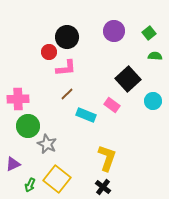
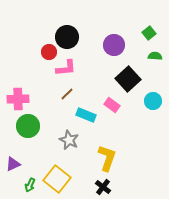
purple circle: moved 14 px down
gray star: moved 22 px right, 4 px up
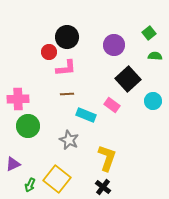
brown line: rotated 40 degrees clockwise
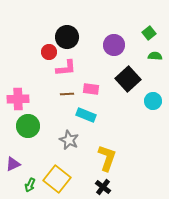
pink rectangle: moved 21 px left, 16 px up; rotated 28 degrees counterclockwise
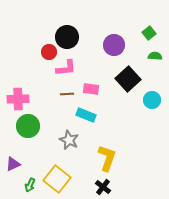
cyan circle: moved 1 px left, 1 px up
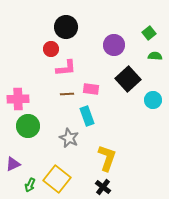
black circle: moved 1 px left, 10 px up
red circle: moved 2 px right, 3 px up
cyan circle: moved 1 px right
cyan rectangle: moved 1 px right, 1 px down; rotated 48 degrees clockwise
gray star: moved 2 px up
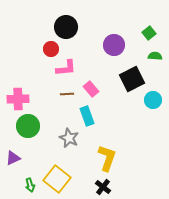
black square: moved 4 px right; rotated 15 degrees clockwise
pink rectangle: rotated 42 degrees clockwise
purple triangle: moved 6 px up
green arrow: rotated 40 degrees counterclockwise
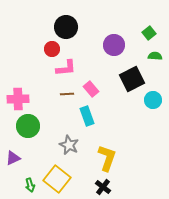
red circle: moved 1 px right
gray star: moved 7 px down
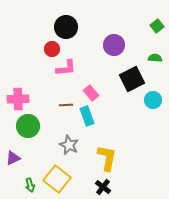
green square: moved 8 px right, 7 px up
green semicircle: moved 2 px down
pink rectangle: moved 4 px down
brown line: moved 1 px left, 11 px down
yellow L-shape: rotated 8 degrees counterclockwise
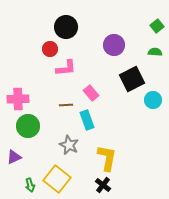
red circle: moved 2 px left
green semicircle: moved 6 px up
cyan rectangle: moved 4 px down
purple triangle: moved 1 px right, 1 px up
black cross: moved 2 px up
